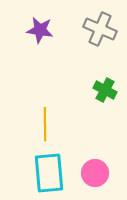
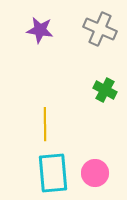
cyan rectangle: moved 4 px right
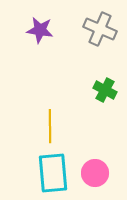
yellow line: moved 5 px right, 2 px down
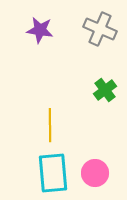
green cross: rotated 25 degrees clockwise
yellow line: moved 1 px up
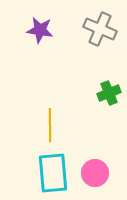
green cross: moved 4 px right, 3 px down; rotated 15 degrees clockwise
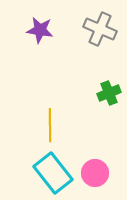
cyan rectangle: rotated 33 degrees counterclockwise
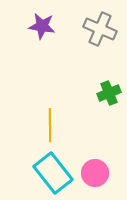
purple star: moved 2 px right, 4 px up
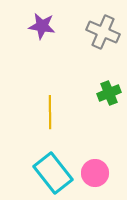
gray cross: moved 3 px right, 3 px down
yellow line: moved 13 px up
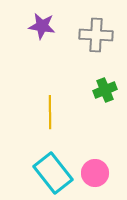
gray cross: moved 7 px left, 3 px down; rotated 20 degrees counterclockwise
green cross: moved 4 px left, 3 px up
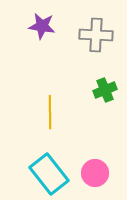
cyan rectangle: moved 4 px left, 1 px down
